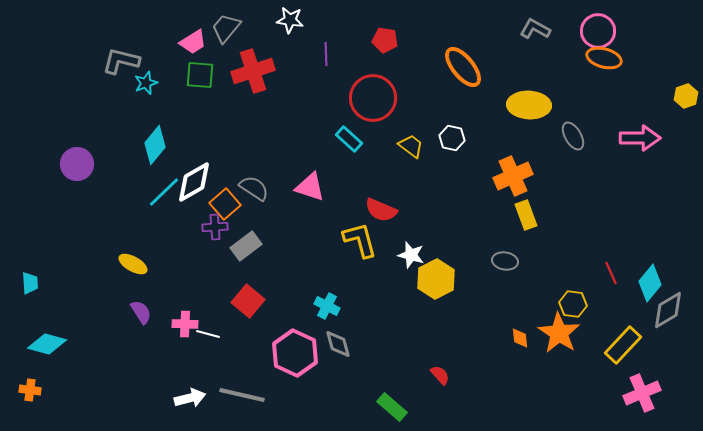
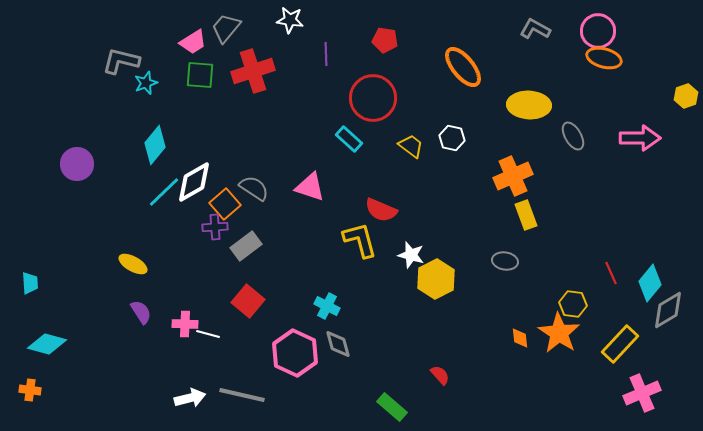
yellow rectangle at (623, 345): moved 3 px left, 1 px up
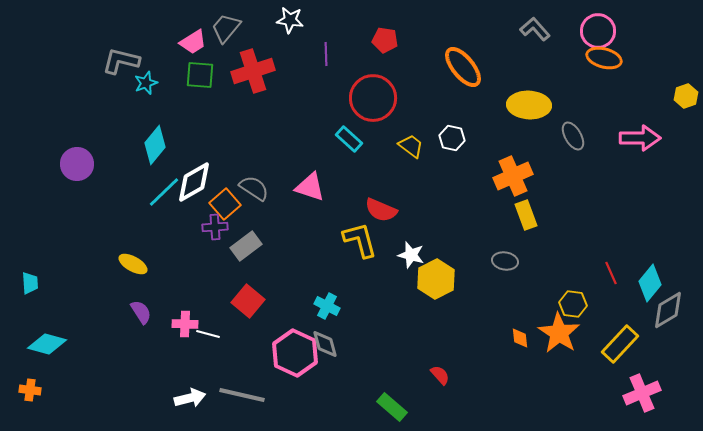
gray L-shape at (535, 29): rotated 20 degrees clockwise
gray diamond at (338, 344): moved 13 px left
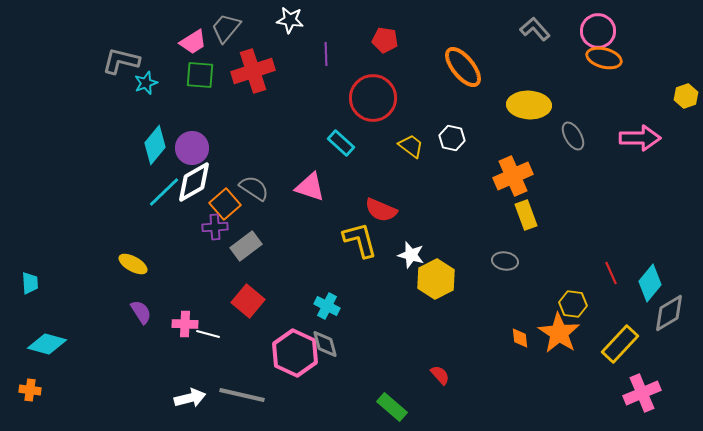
cyan rectangle at (349, 139): moved 8 px left, 4 px down
purple circle at (77, 164): moved 115 px right, 16 px up
gray diamond at (668, 310): moved 1 px right, 3 px down
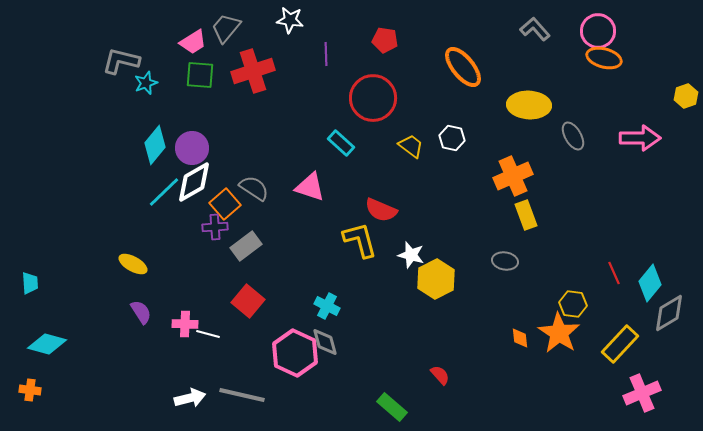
red line at (611, 273): moved 3 px right
gray diamond at (325, 344): moved 2 px up
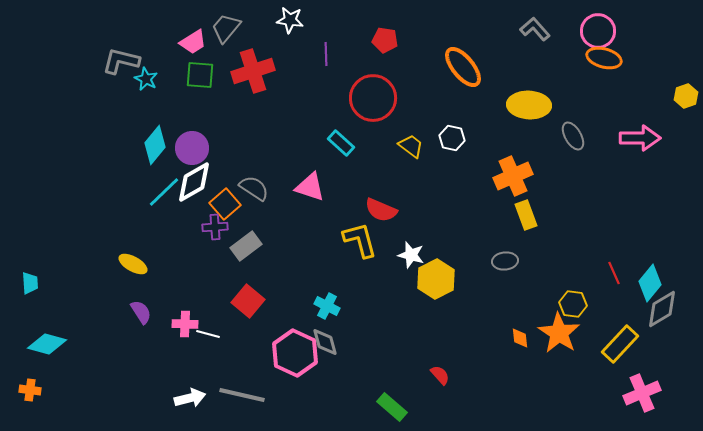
cyan star at (146, 83): moved 4 px up; rotated 25 degrees counterclockwise
gray ellipse at (505, 261): rotated 15 degrees counterclockwise
gray diamond at (669, 313): moved 7 px left, 4 px up
